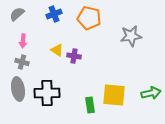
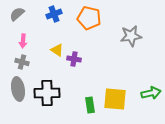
purple cross: moved 3 px down
yellow square: moved 1 px right, 4 px down
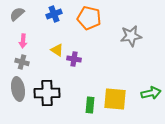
green rectangle: rotated 14 degrees clockwise
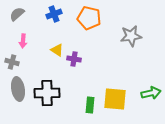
gray cross: moved 10 px left
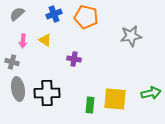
orange pentagon: moved 3 px left, 1 px up
yellow triangle: moved 12 px left, 10 px up
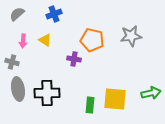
orange pentagon: moved 6 px right, 23 px down
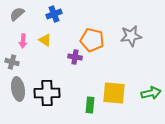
purple cross: moved 1 px right, 2 px up
yellow square: moved 1 px left, 6 px up
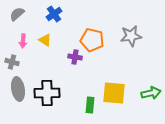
blue cross: rotated 14 degrees counterclockwise
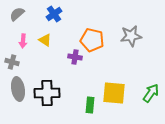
green arrow: rotated 42 degrees counterclockwise
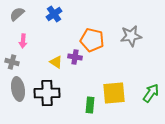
yellow triangle: moved 11 px right, 22 px down
yellow square: rotated 10 degrees counterclockwise
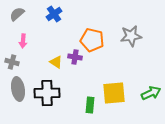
green arrow: rotated 30 degrees clockwise
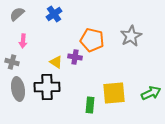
gray star: rotated 20 degrees counterclockwise
black cross: moved 6 px up
